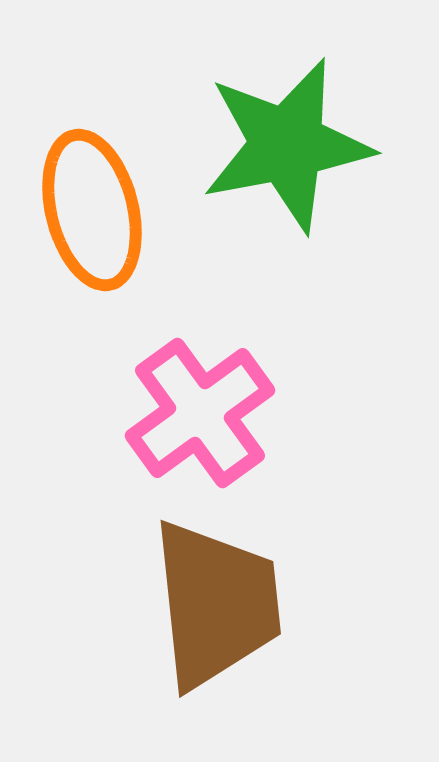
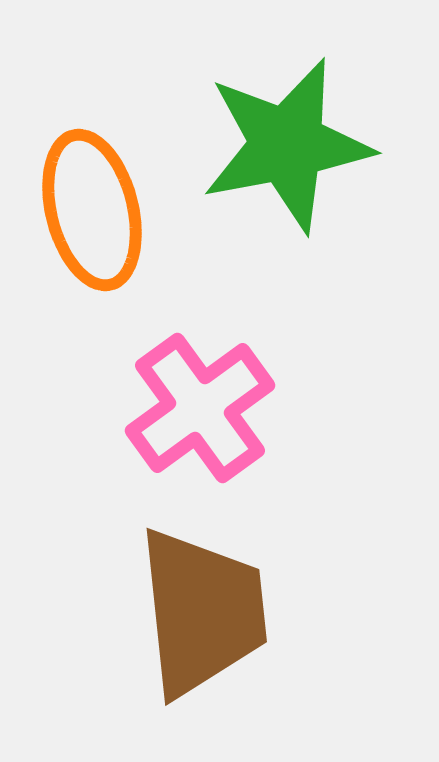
pink cross: moved 5 px up
brown trapezoid: moved 14 px left, 8 px down
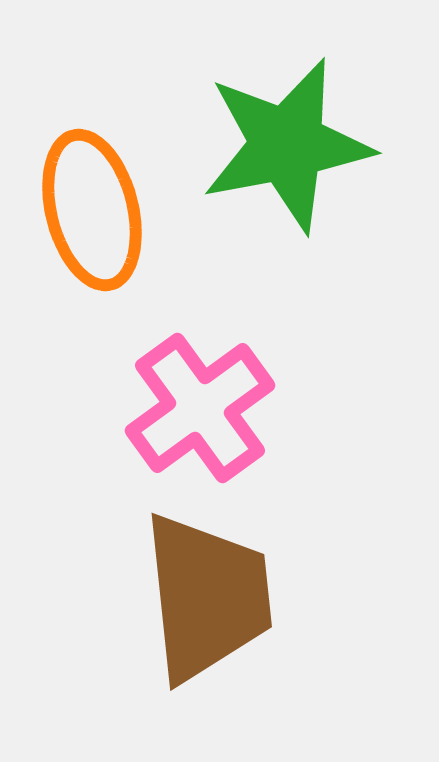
brown trapezoid: moved 5 px right, 15 px up
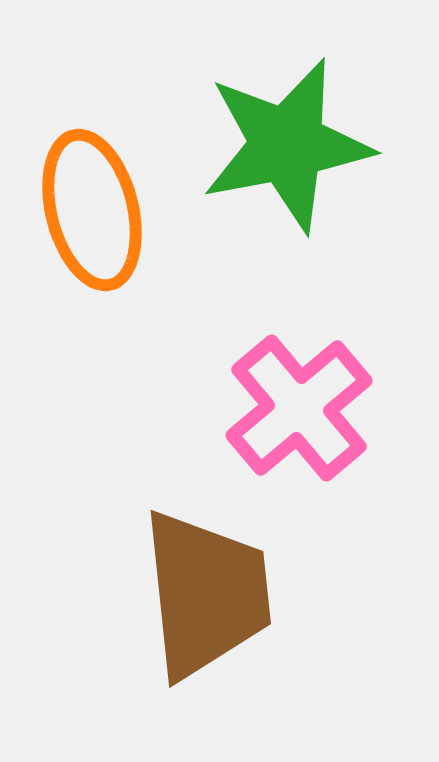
pink cross: moved 99 px right; rotated 4 degrees counterclockwise
brown trapezoid: moved 1 px left, 3 px up
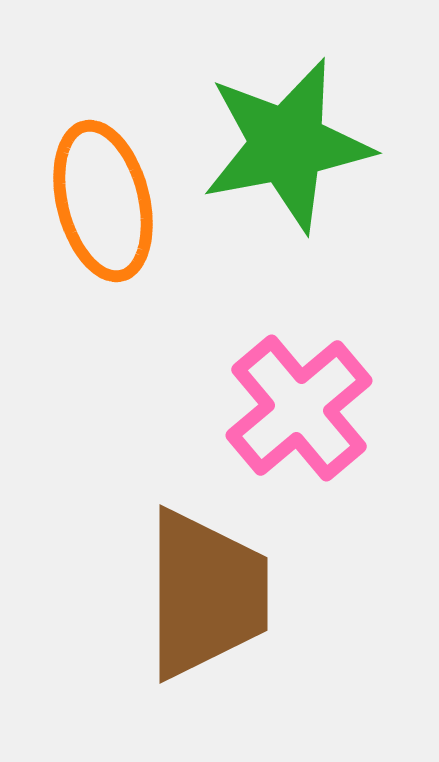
orange ellipse: moved 11 px right, 9 px up
brown trapezoid: rotated 6 degrees clockwise
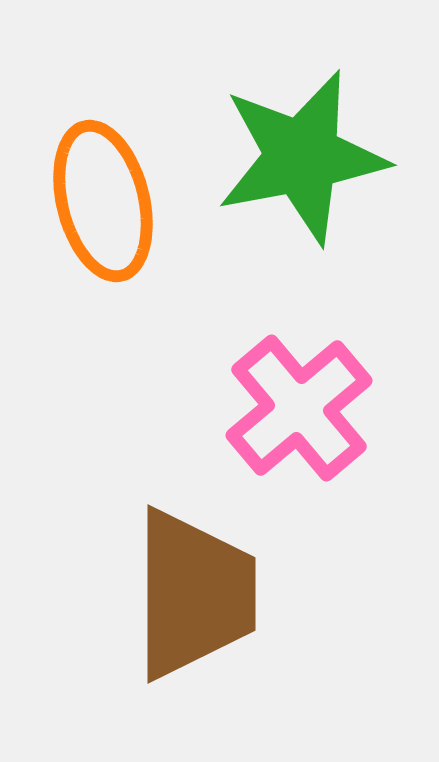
green star: moved 15 px right, 12 px down
brown trapezoid: moved 12 px left
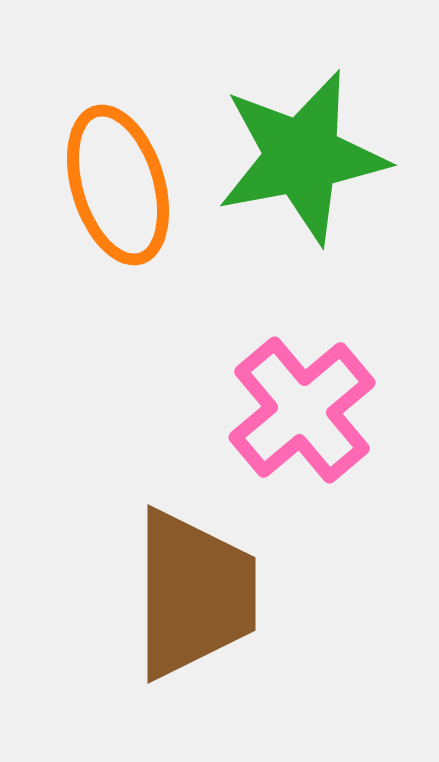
orange ellipse: moved 15 px right, 16 px up; rotated 3 degrees counterclockwise
pink cross: moved 3 px right, 2 px down
